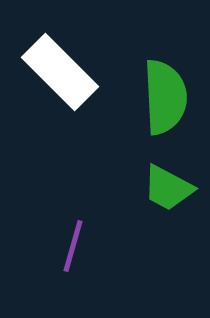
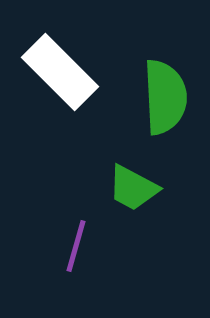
green trapezoid: moved 35 px left
purple line: moved 3 px right
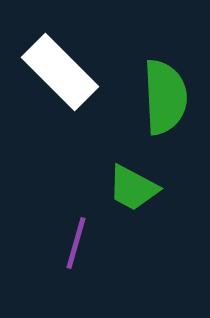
purple line: moved 3 px up
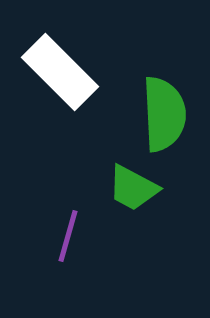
green semicircle: moved 1 px left, 17 px down
purple line: moved 8 px left, 7 px up
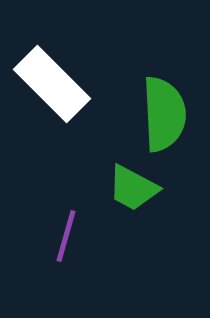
white rectangle: moved 8 px left, 12 px down
purple line: moved 2 px left
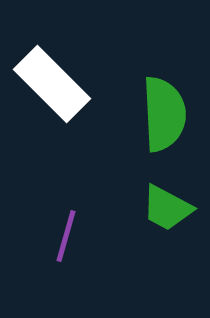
green trapezoid: moved 34 px right, 20 px down
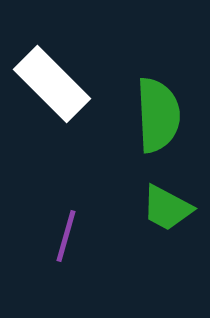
green semicircle: moved 6 px left, 1 px down
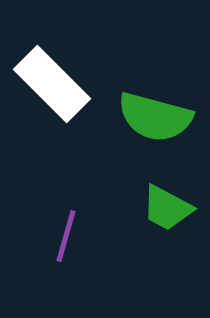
green semicircle: moved 3 px left, 2 px down; rotated 108 degrees clockwise
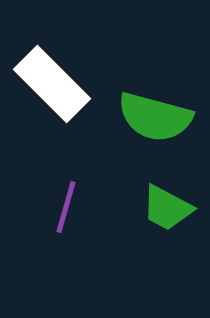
purple line: moved 29 px up
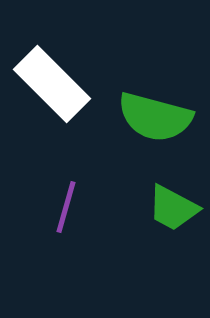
green trapezoid: moved 6 px right
